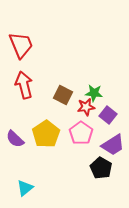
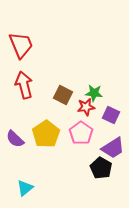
purple square: moved 3 px right; rotated 12 degrees counterclockwise
purple trapezoid: moved 3 px down
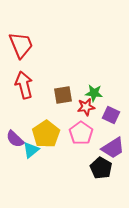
brown square: rotated 36 degrees counterclockwise
cyan triangle: moved 6 px right, 38 px up
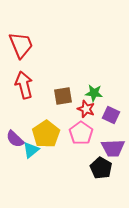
brown square: moved 1 px down
red star: moved 2 px down; rotated 30 degrees clockwise
purple trapezoid: rotated 30 degrees clockwise
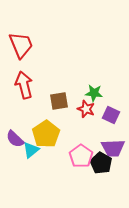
brown square: moved 4 px left, 5 px down
pink pentagon: moved 23 px down
black pentagon: moved 5 px up
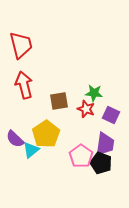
red trapezoid: rotated 8 degrees clockwise
purple trapezoid: moved 8 px left, 4 px up; rotated 80 degrees counterclockwise
black pentagon: rotated 10 degrees counterclockwise
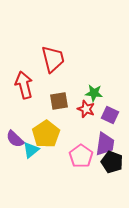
red trapezoid: moved 32 px right, 14 px down
purple square: moved 1 px left
black pentagon: moved 11 px right, 1 px up
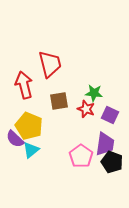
red trapezoid: moved 3 px left, 5 px down
yellow pentagon: moved 17 px left, 8 px up; rotated 16 degrees counterclockwise
